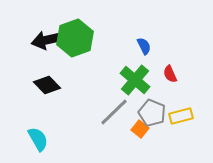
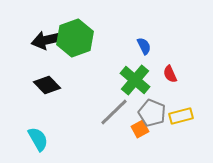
orange square: rotated 24 degrees clockwise
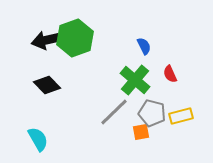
gray pentagon: rotated 8 degrees counterclockwise
orange square: moved 1 px right, 3 px down; rotated 18 degrees clockwise
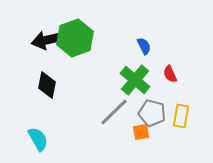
black diamond: rotated 56 degrees clockwise
yellow rectangle: rotated 65 degrees counterclockwise
